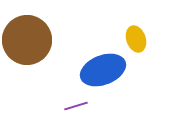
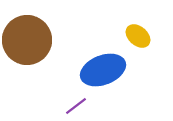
yellow ellipse: moved 2 px right, 3 px up; rotated 30 degrees counterclockwise
purple line: rotated 20 degrees counterclockwise
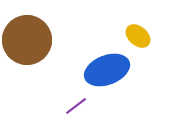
blue ellipse: moved 4 px right
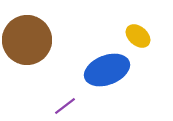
purple line: moved 11 px left
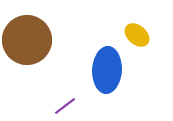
yellow ellipse: moved 1 px left, 1 px up
blue ellipse: rotated 66 degrees counterclockwise
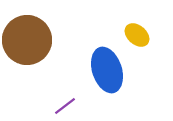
blue ellipse: rotated 21 degrees counterclockwise
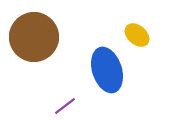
brown circle: moved 7 px right, 3 px up
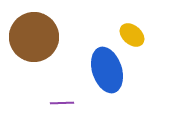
yellow ellipse: moved 5 px left
purple line: moved 3 px left, 3 px up; rotated 35 degrees clockwise
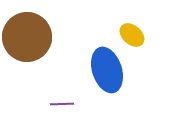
brown circle: moved 7 px left
purple line: moved 1 px down
